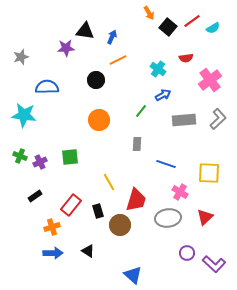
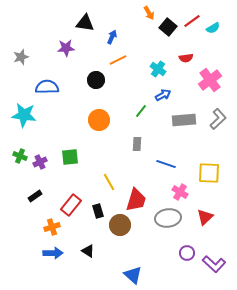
black triangle at (85, 31): moved 8 px up
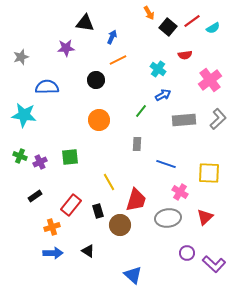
red semicircle at (186, 58): moved 1 px left, 3 px up
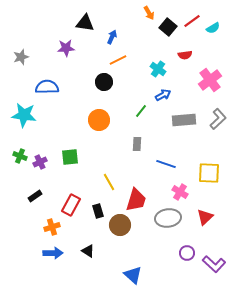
black circle at (96, 80): moved 8 px right, 2 px down
red rectangle at (71, 205): rotated 10 degrees counterclockwise
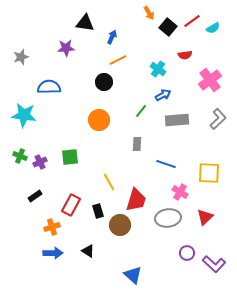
blue semicircle at (47, 87): moved 2 px right
gray rectangle at (184, 120): moved 7 px left
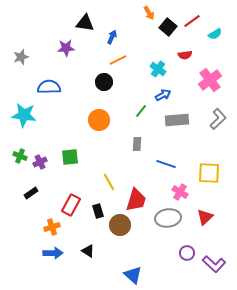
cyan semicircle at (213, 28): moved 2 px right, 6 px down
black rectangle at (35, 196): moved 4 px left, 3 px up
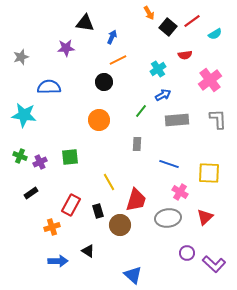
cyan cross at (158, 69): rotated 21 degrees clockwise
gray L-shape at (218, 119): rotated 50 degrees counterclockwise
blue line at (166, 164): moved 3 px right
blue arrow at (53, 253): moved 5 px right, 8 px down
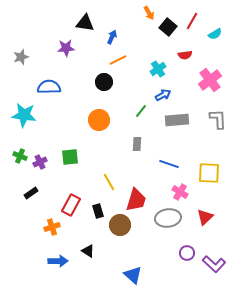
red line at (192, 21): rotated 24 degrees counterclockwise
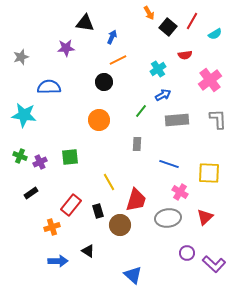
red rectangle at (71, 205): rotated 10 degrees clockwise
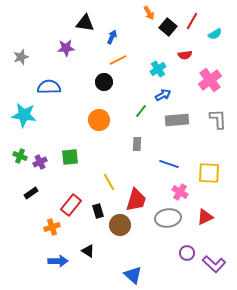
red triangle at (205, 217): rotated 18 degrees clockwise
